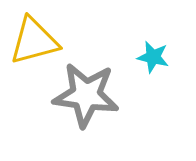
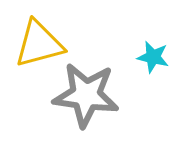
yellow triangle: moved 5 px right, 3 px down
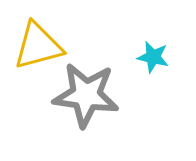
yellow triangle: moved 1 px left, 2 px down
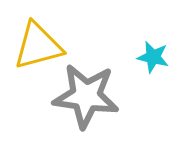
gray star: moved 1 px down
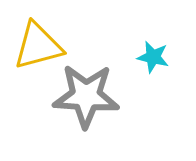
gray star: rotated 4 degrees counterclockwise
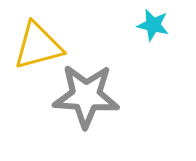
cyan star: moved 32 px up
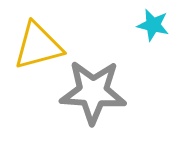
gray star: moved 7 px right, 4 px up
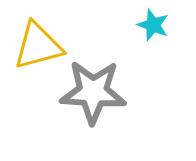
cyan star: rotated 8 degrees clockwise
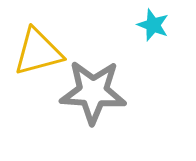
yellow triangle: moved 6 px down
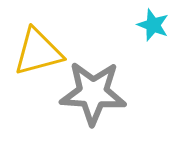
gray star: moved 1 px down
